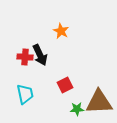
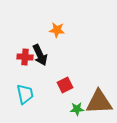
orange star: moved 4 px left, 1 px up; rotated 21 degrees counterclockwise
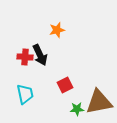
orange star: rotated 21 degrees counterclockwise
brown triangle: rotated 8 degrees counterclockwise
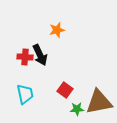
red square: moved 5 px down; rotated 28 degrees counterclockwise
